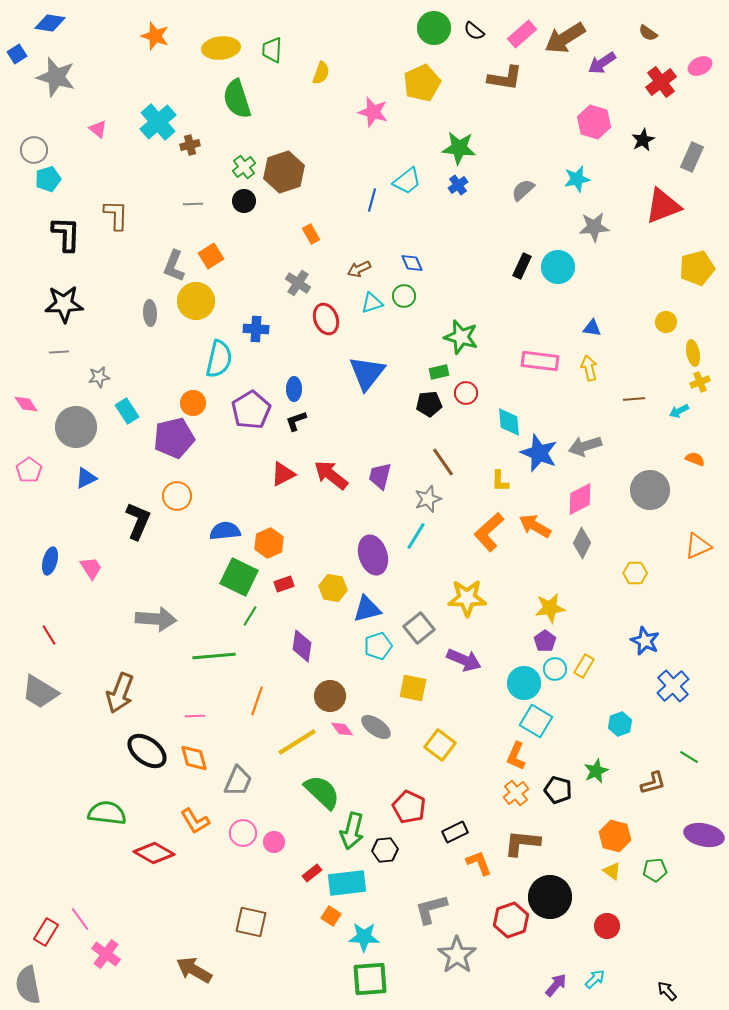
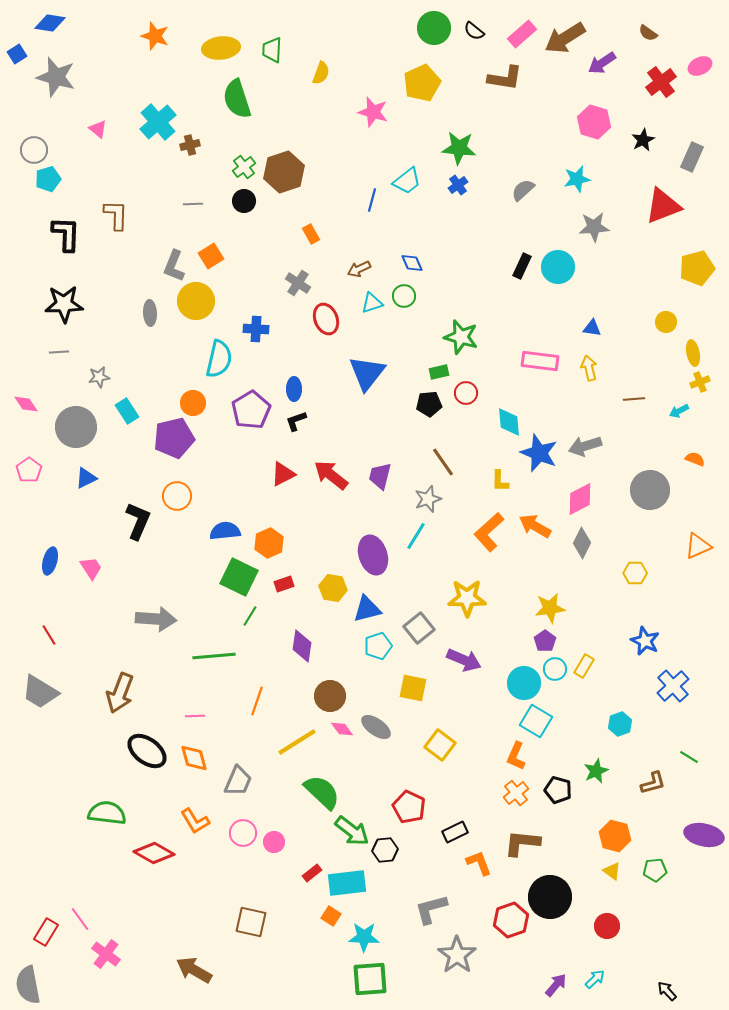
green arrow at (352, 831): rotated 66 degrees counterclockwise
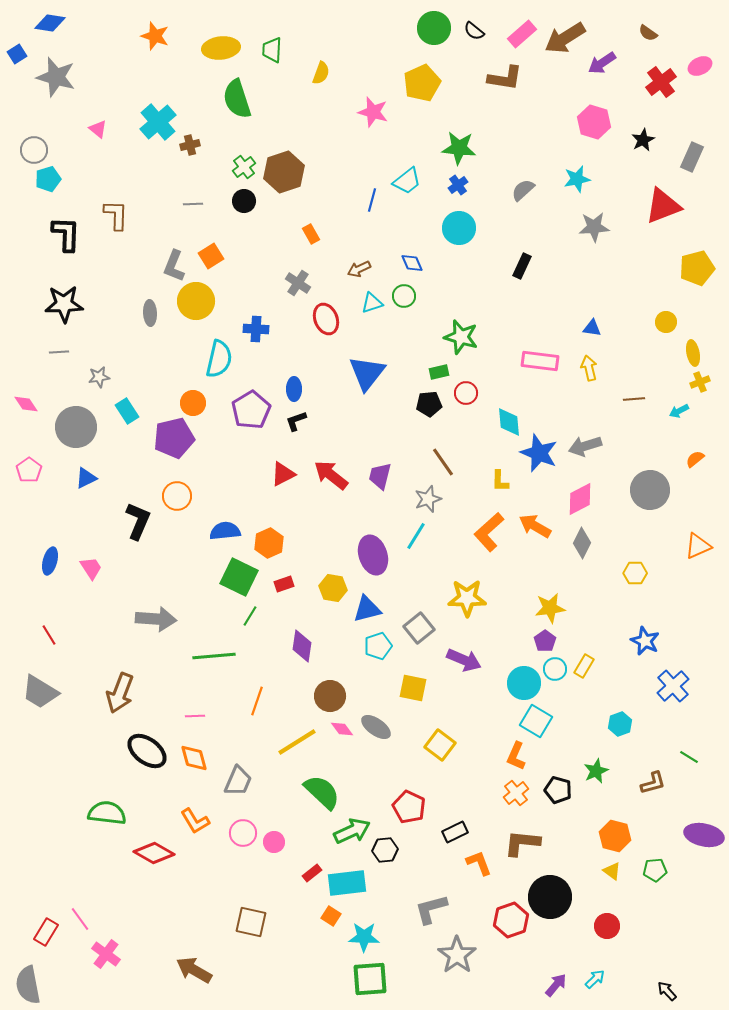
cyan circle at (558, 267): moved 99 px left, 39 px up
orange semicircle at (695, 459): rotated 60 degrees counterclockwise
green arrow at (352, 831): rotated 63 degrees counterclockwise
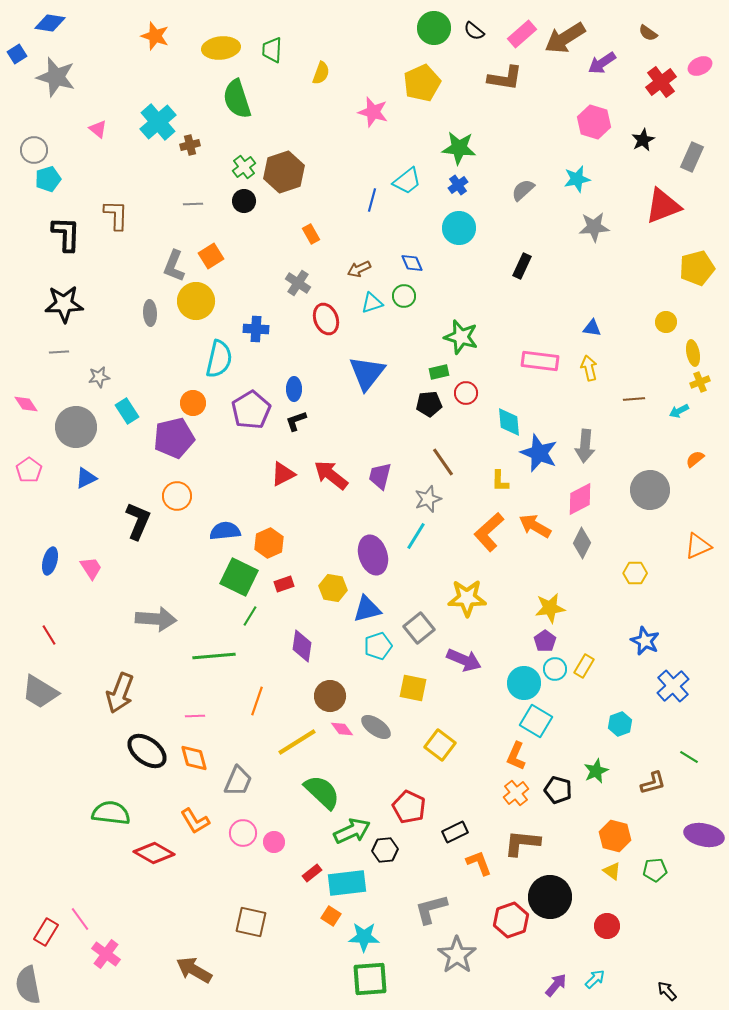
gray arrow at (585, 446): rotated 68 degrees counterclockwise
green semicircle at (107, 813): moved 4 px right
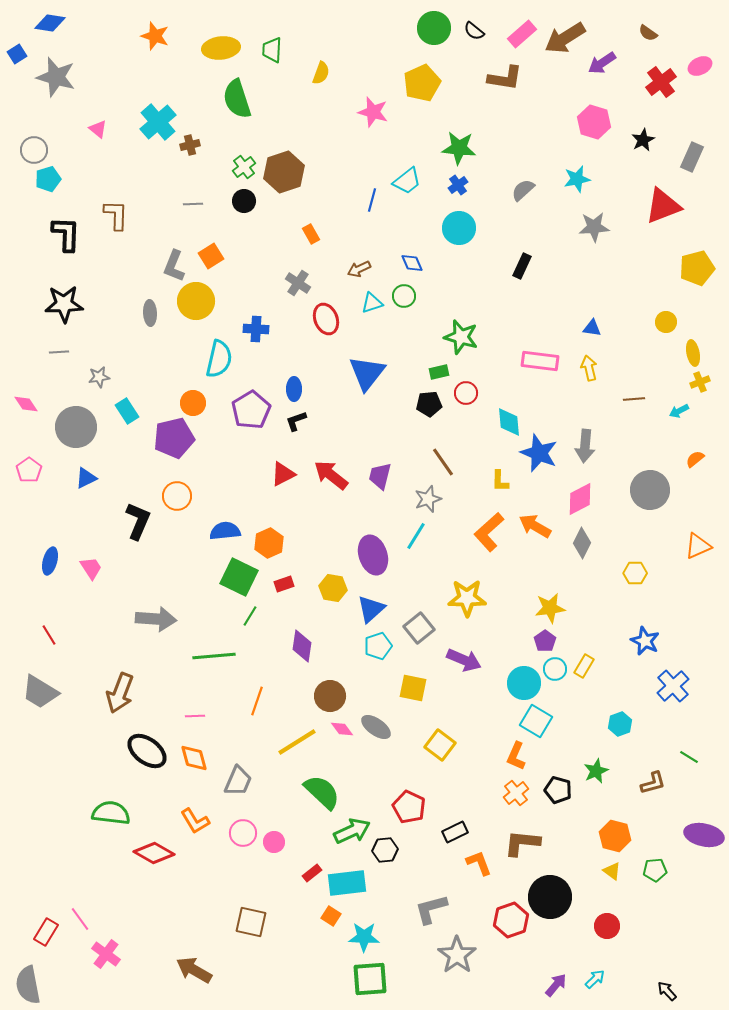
blue triangle at (367, 609): moved 4 px right; rotated 28 degrees counterclockwise
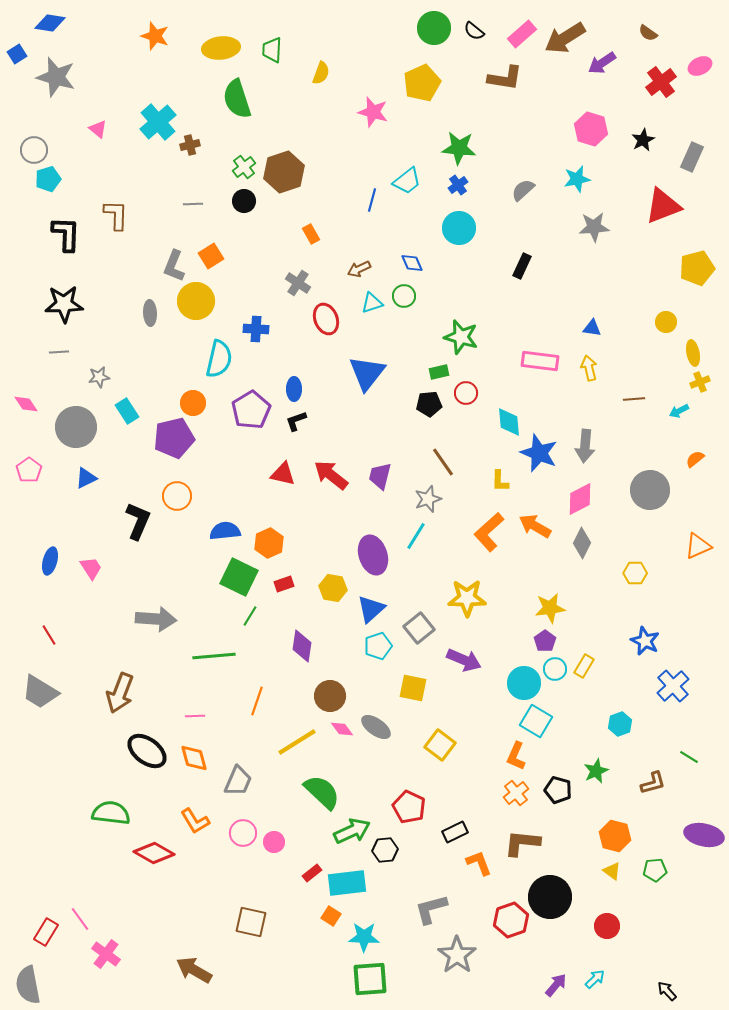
pink hexagon at (594, 122): moved 3 px left, 7 px down
red triangle at (283, 474): rotated 40 degrees clockwise
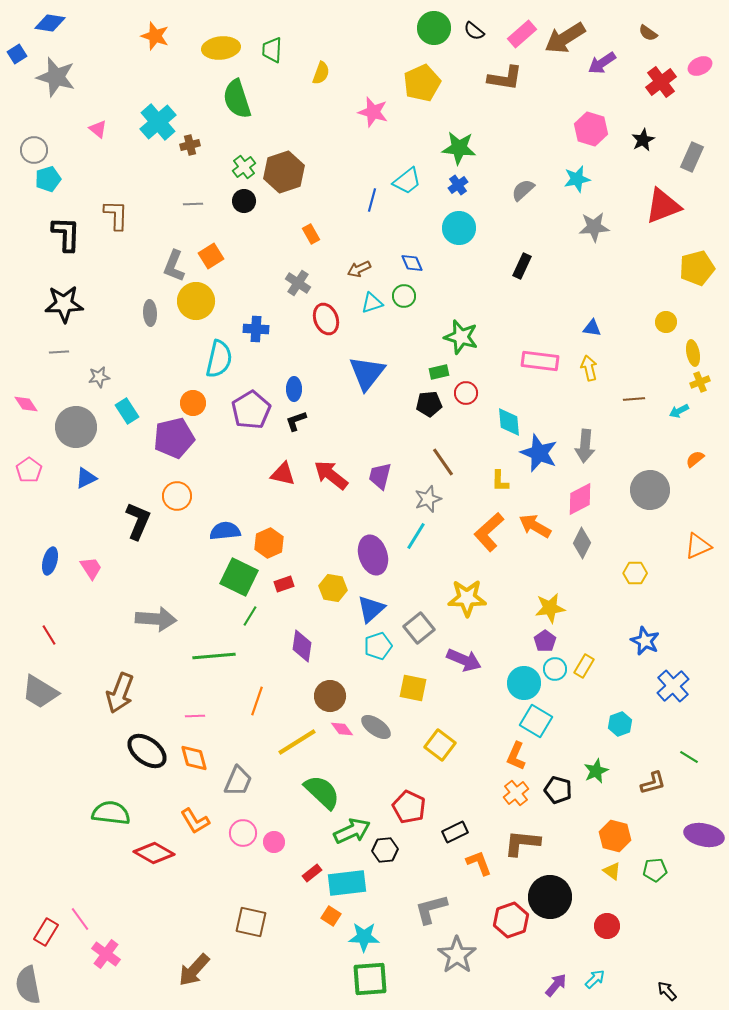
brown arrow at (194, 970): rotated 78 degrees counterclockwise
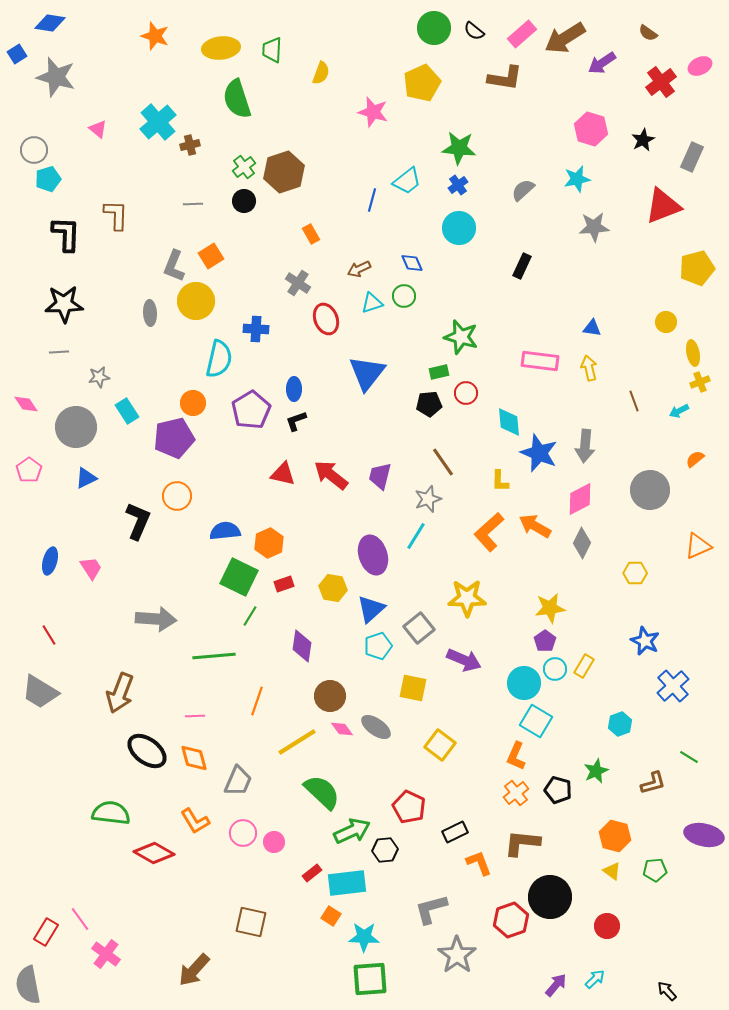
brown line at (634, 399): moved 2 px down; rotated 75 degrees clockwise
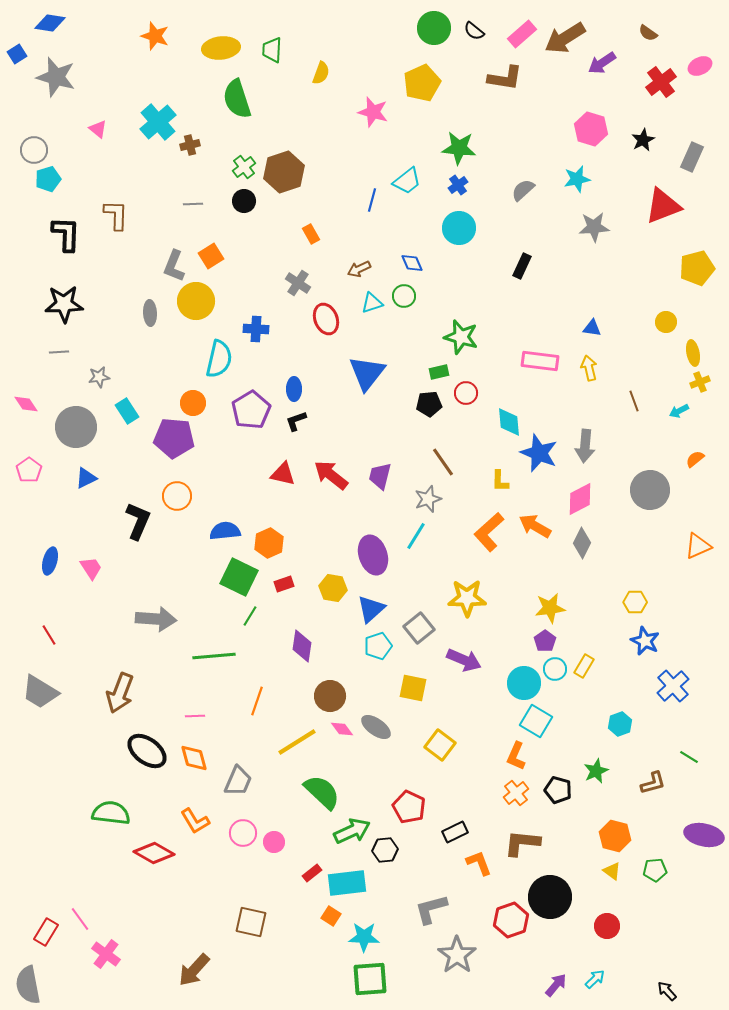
purple pentagon at (174, 438): rotated 18 degrees clockwise
yellow hexagon at (635, 573): moved 29 px down
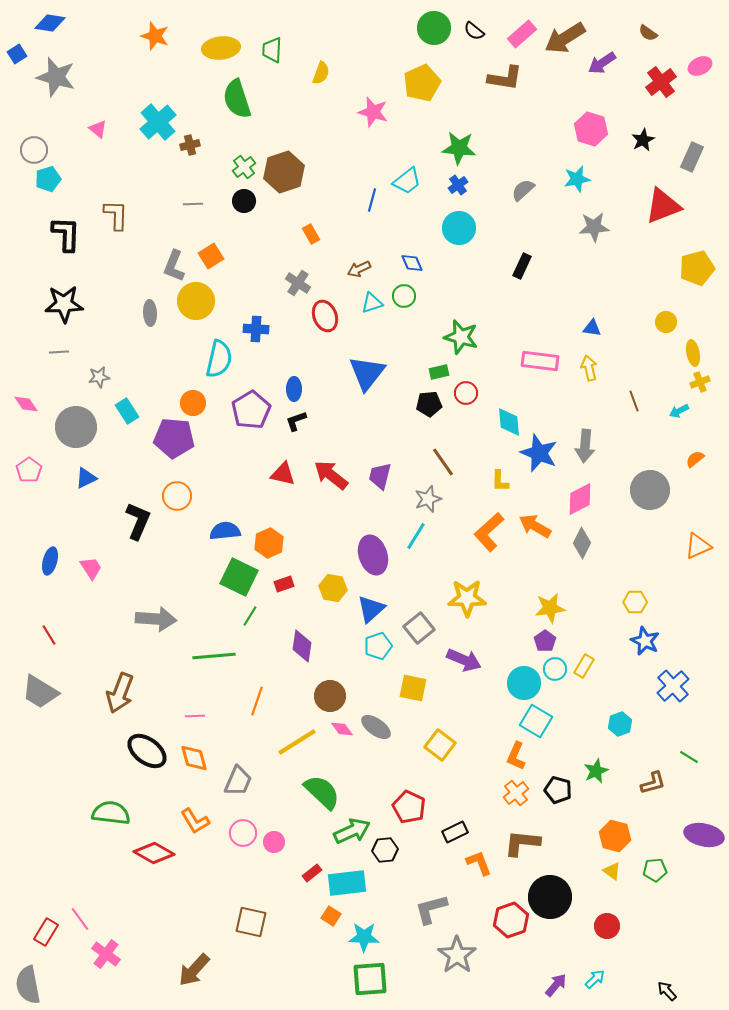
red ellipse at (326, 319): moved 1 px left, 3 px up
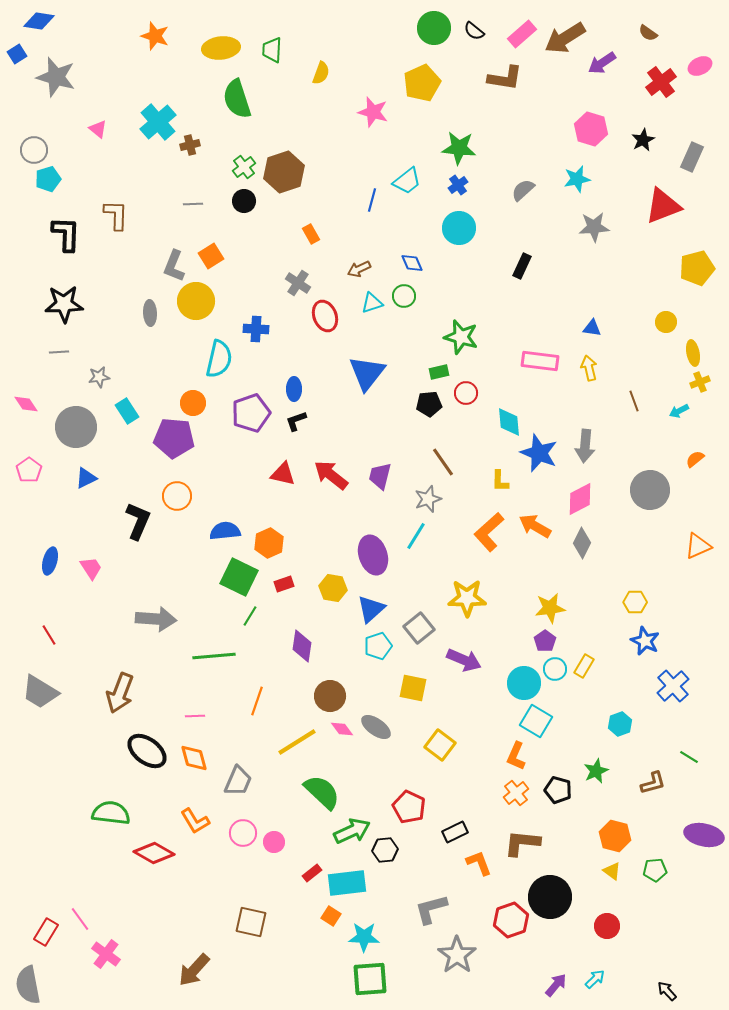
blue diamond at (50, 23): moved 11 px left, 2 px up
purple pentagon at (251, 410): moved 3 px down; rotated 12 degrees clockwise
